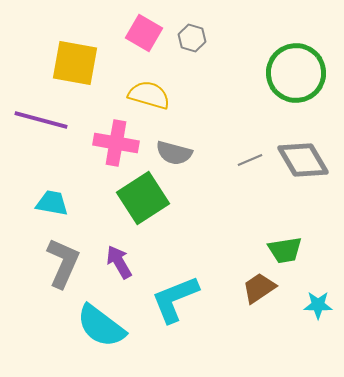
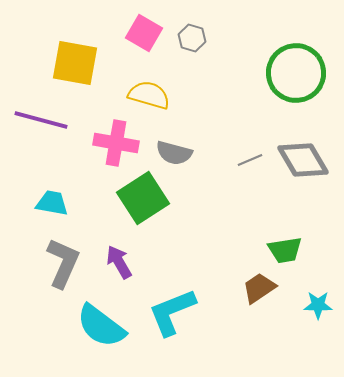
cyan L-shape: moved 3 px left, 13 px down
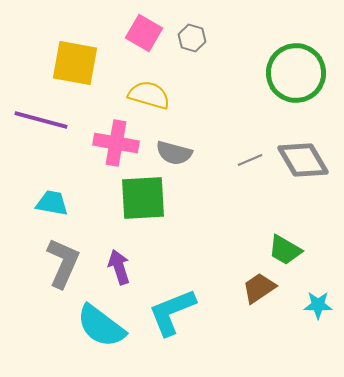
green square: rotated 30 degrees clockwise
green trapezoid: rotated 39 degrees clockwise
purple arrow: moved 5 px down; rotated 12 degrees clockwise
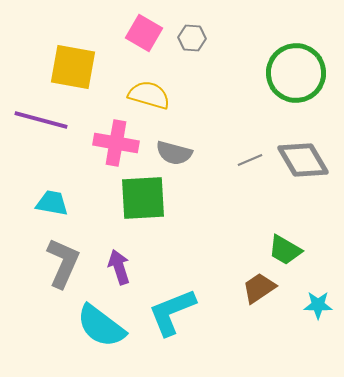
gray hexagon: rotated 12 degrees counterclockwise
yellow square: moved 2 px left, 4 px down
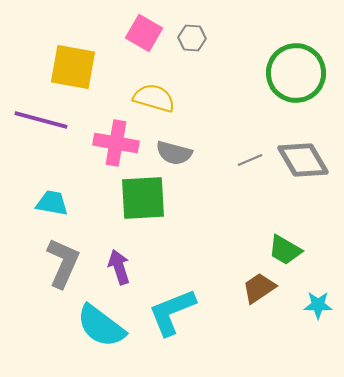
yellow semicircle: moved 5 px right, 3 px down
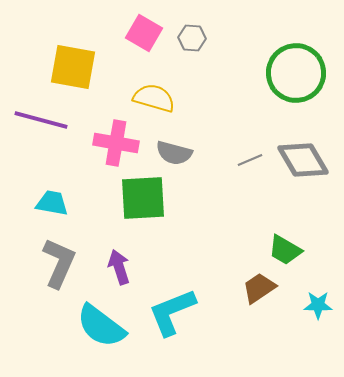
gray L-shape: moved 4 px left
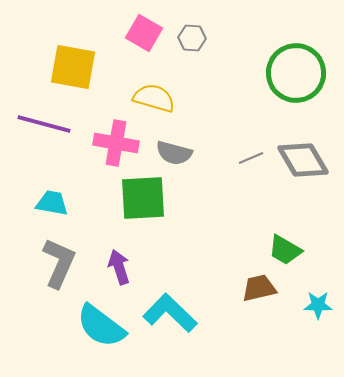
purple line: moved 3 px right, 4 px down
gray line: moved 1 px right, 2 px up
brown trapezoid: rotated 21 degrees clockwise
cyan L-shape: moved 2 px left, 1 px down; rotated 66 degrees clockwise
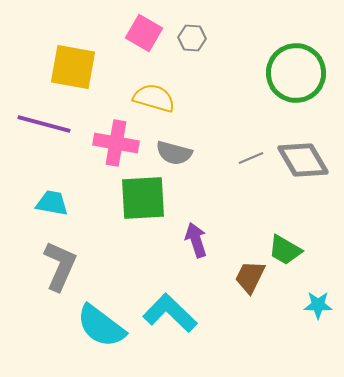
gray L-shape: moved 1 px right, 3 px down
purple arrow: moved 77 px right, 27 px up
brown trapezoid: moved 9 px left, 11 px up; rotated 51 degrees counterclockwise
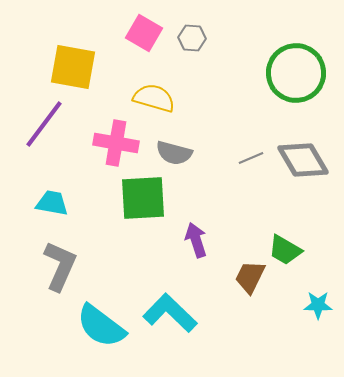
purple line: rotated 68 degrees counterclockwise
